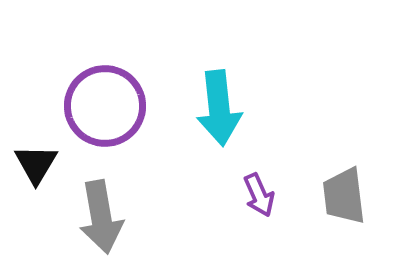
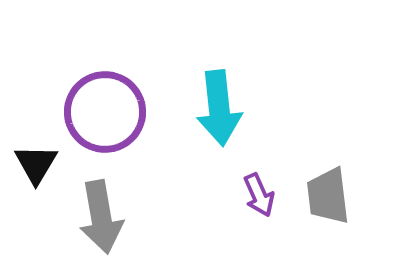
purple circle: moved 6 px down
gray trapezoid: moved 16 px left
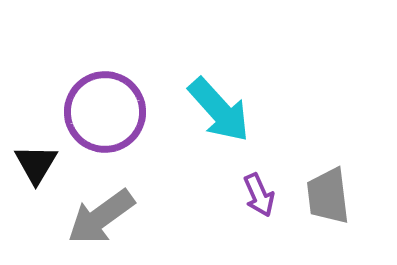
cyan arrow: moved 2 px down; rotated 36 degrees counterclockwise
gray arrow: rotated 64 degrees clockwise
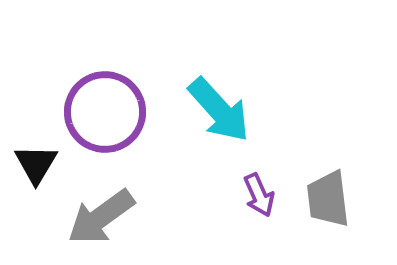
gray trapezoid: moved 3 px down
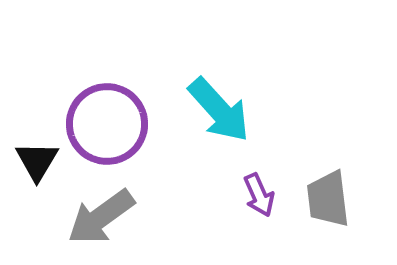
purple circle: moved 2 px right, 12 px down
black triangle: moved 1 px right, 3 px up
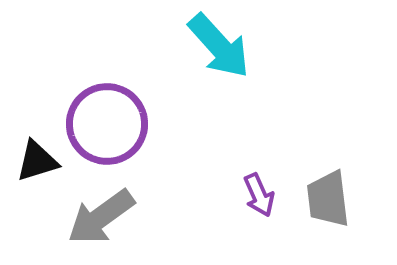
cyan arrow: moved 64 px up
black triangle: rotated 42 degrees clockwise
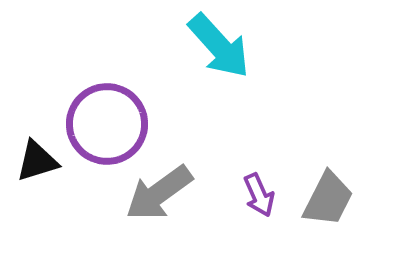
gray trapezoid: rotated 146 degrees counterclockwise
gray arrow: moved 58 px right, 24 px up
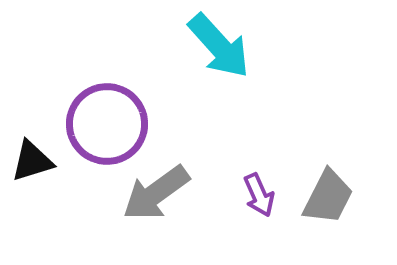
black triangle: moved 5 px left
gray arrow: moved 3 px left
gray trapezoid: moved 2 px up
